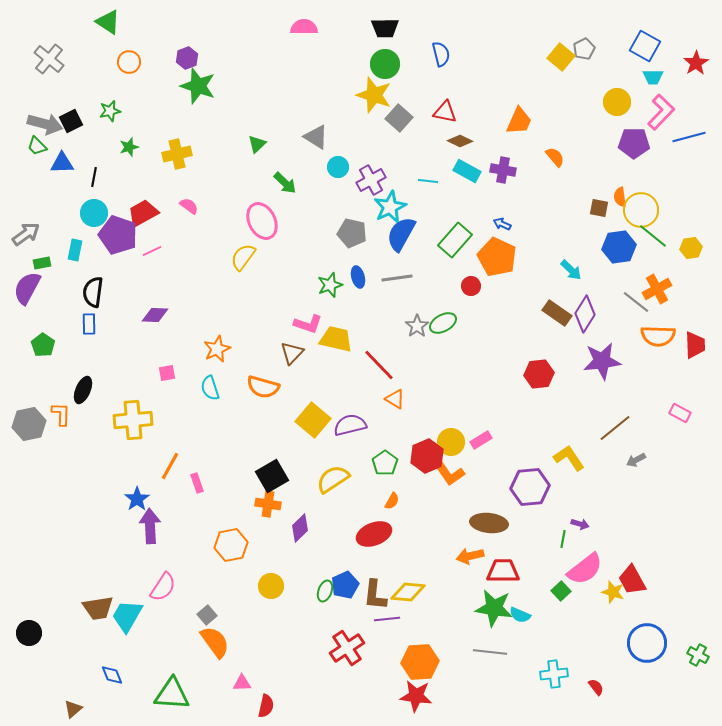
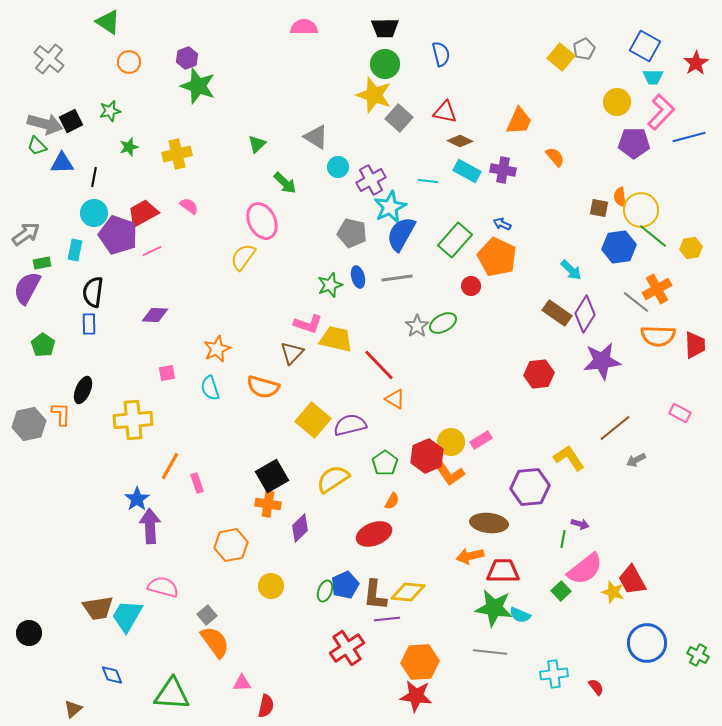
pink semicircle at (163, 587): rotated 108 degrees counterclockwise
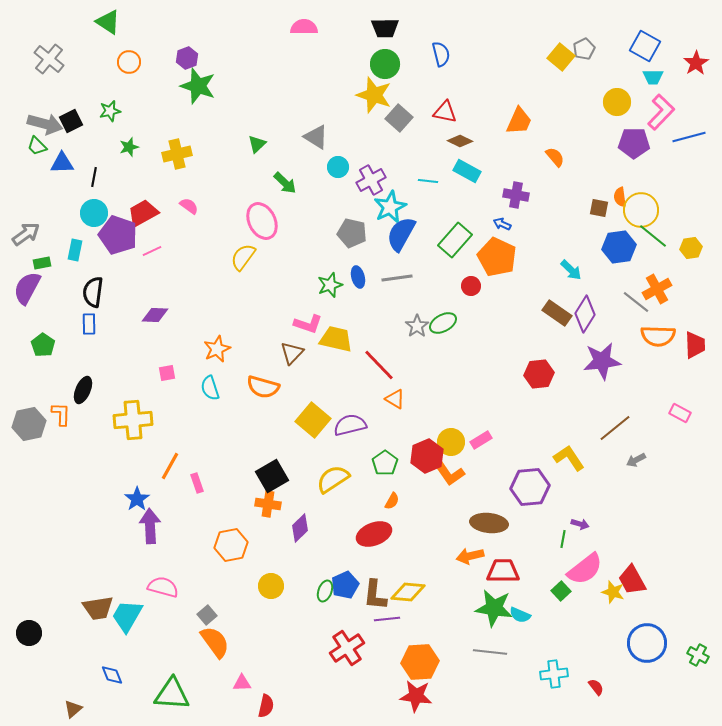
purple cross at (503, 170): moved 13 px right, 25 px down
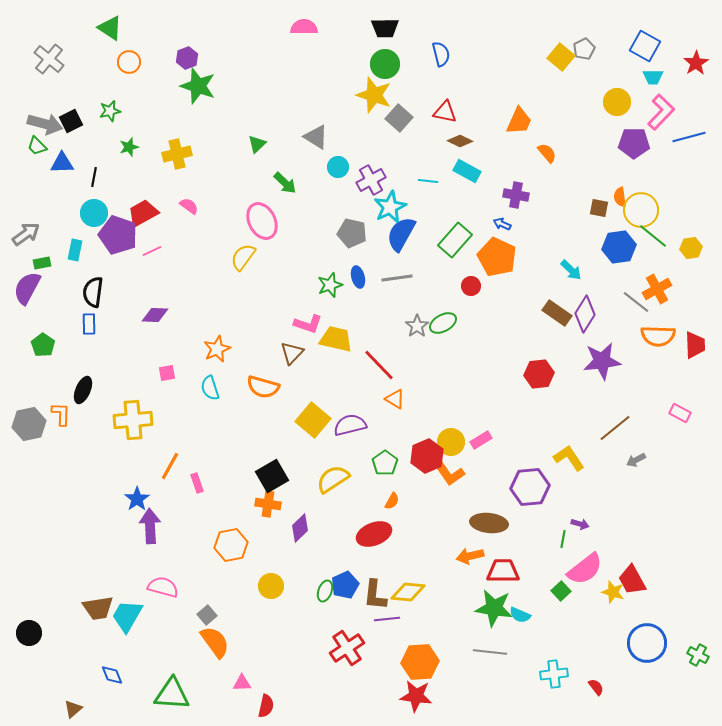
green triangle at (108, 22): moved 2 px right, 6 px down
orange semicircle at (555, 157): moved 8 px left, 4 px up
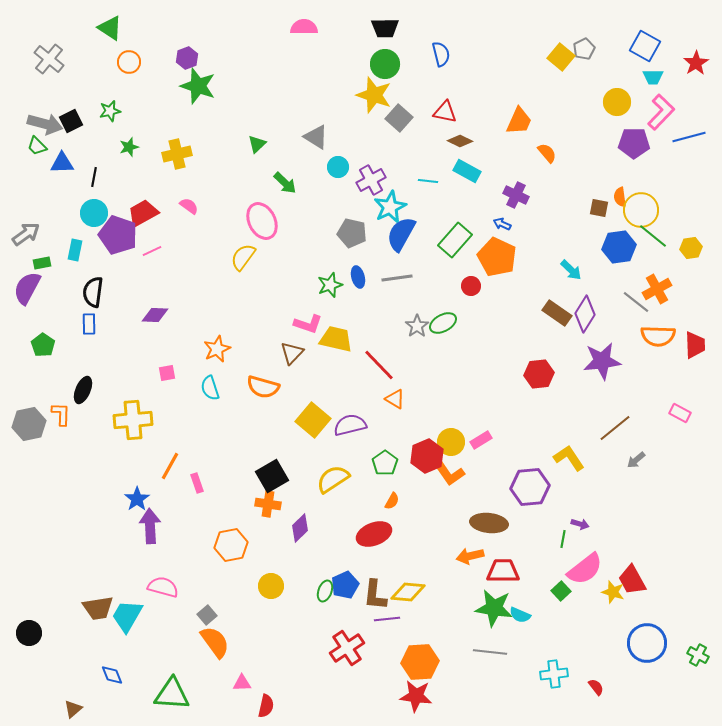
purple cross at (516, 195): rotated 15 degrees clockwise
gray arrow at (636, 460): rotated 12 degrees counterclockwise
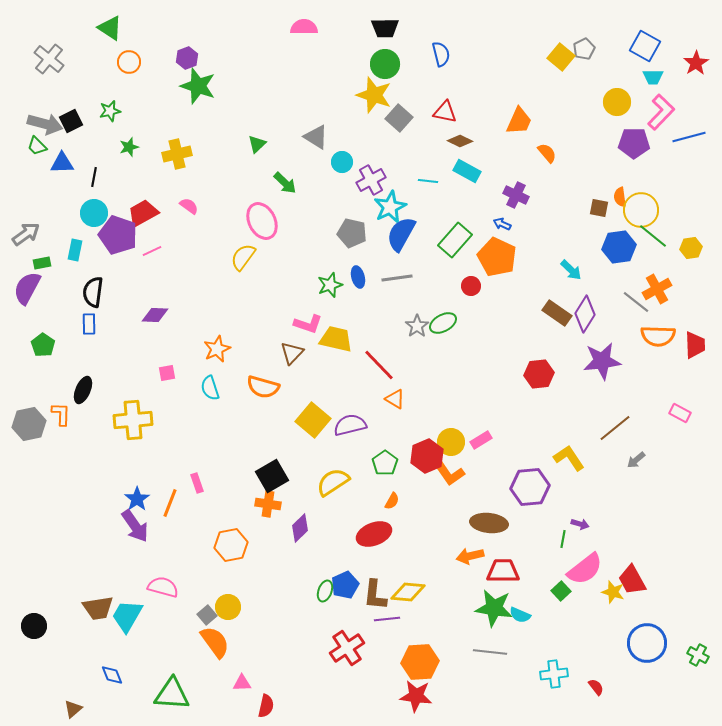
cyan circle at (338, 167): moved 4 px right, 5 px up
orange line at (170, 466): moved 37 px down; rotated 8 degrees counterclockwise
yellow semicircle at (333, 479): moved 3 px down
purple arrow at (150, 526): moved 15 px left; rotated 148 degrees clockwise
yellow circle at (271, 586): moved 43 px left, 21 px down
black circle at (29, 633): moved 5 px right, 7 px up
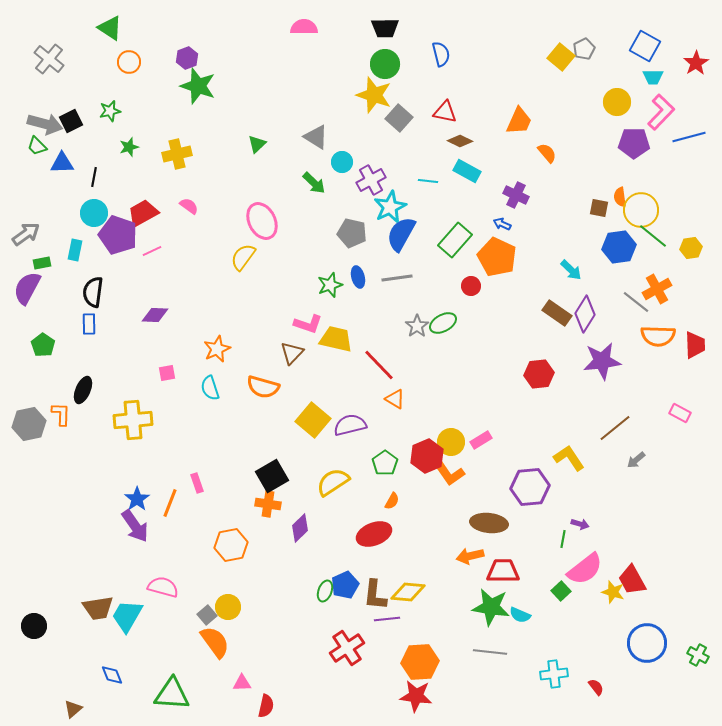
green arrow at (285, 183): moved 29 px right
green star at (494, 608): moved 3 px left, 1 px up
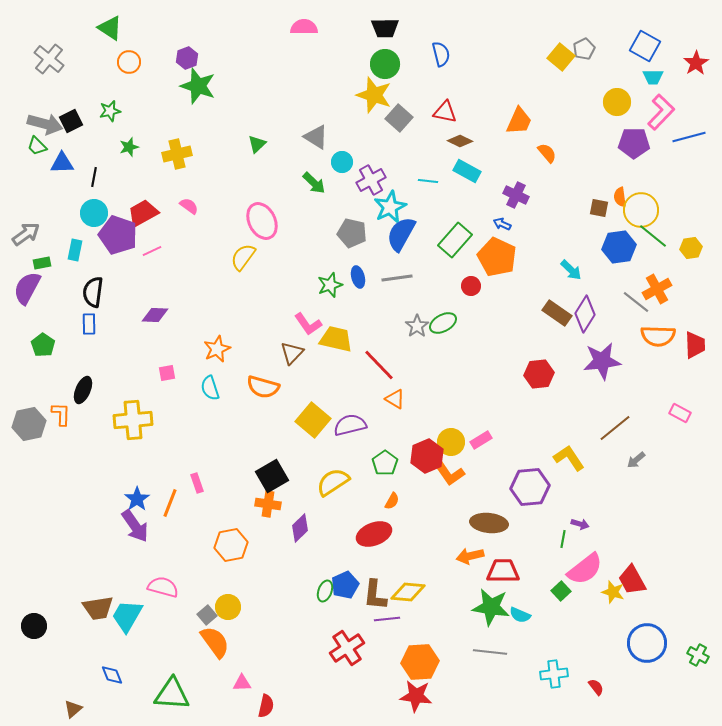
pink L-shape at (308, 324): rotated 36 degrees clockwise
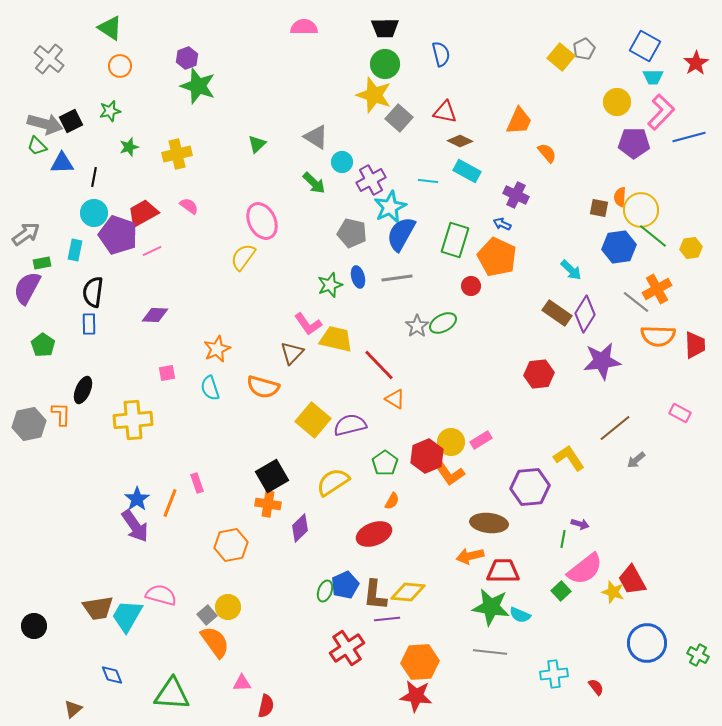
orange circle at (129, 62): moved 9 px left, 4 px down
orange semicircle at (620, 197): rotated 12 degrees clockwise
green rectangle at (455, 240): rotated 24 degrees counterclockwise
pink semicircle at (163, 587): moved 2 px left, 8 px down
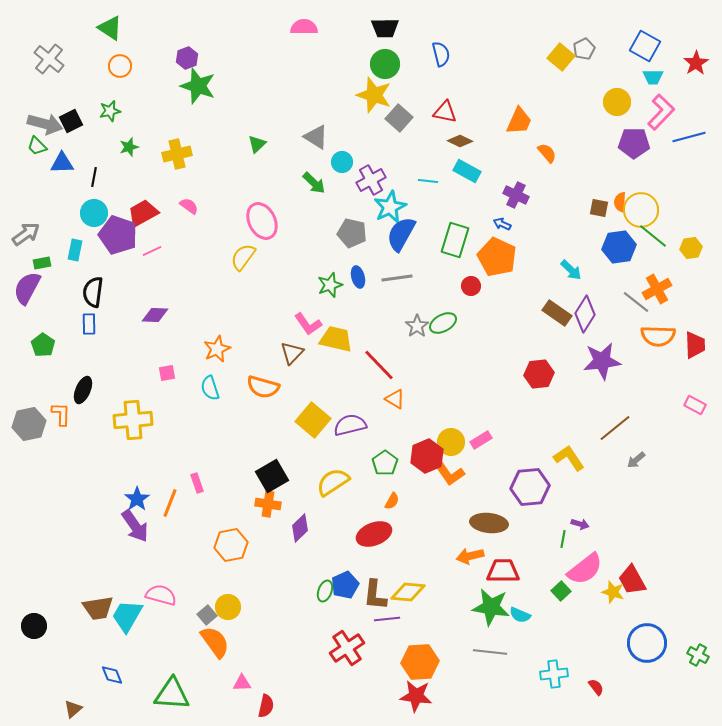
orange semicircle at (620, 197): moved 5 px down
pink rectangle at (680, 413): moved 15 px right, 8 px up
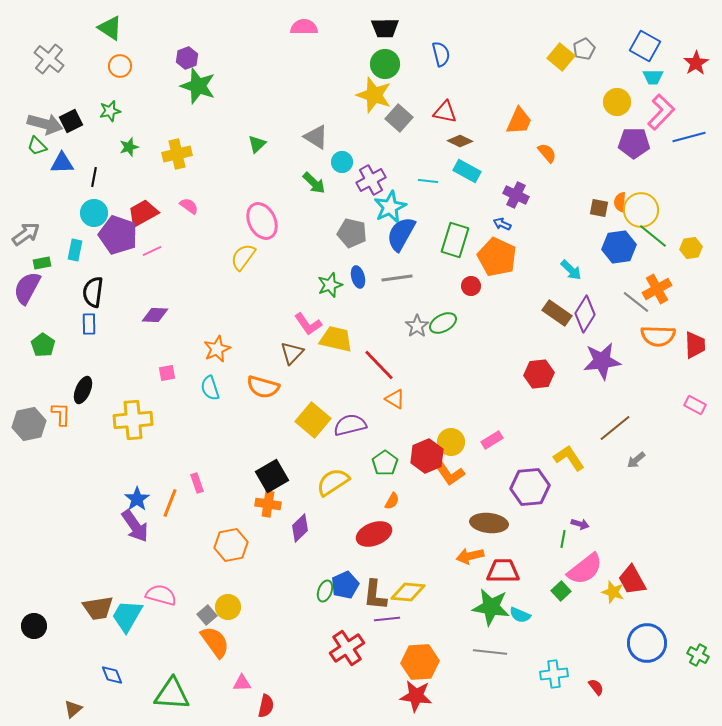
pink rectangle at (481, 440): moved 11 px right
